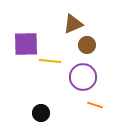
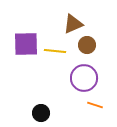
yellow line: moved 5 px right, 10 px up
purple circle: moved 1 px right, 1 px down
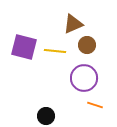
purple square: moved 2 px left, 3 px down; rotated 16 degrees clockwise
black circle: moved 5 px right, 3 px down
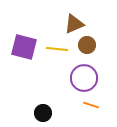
brown triangle: moved 1 px right
yellow line: moved 2 px right, 2 px up
orange line: moved 4 px left
black circle: moved 3 px left, 3 px up
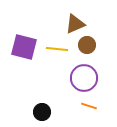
brown triangle: moved 1 px right
orange line: moved 2 px left, 1 px down
black circle: moved 1 px left, 1 px up
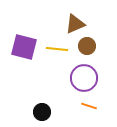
brown circle: moved 1 px down
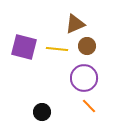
orange line: rotated 28 degrees clockwise
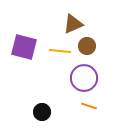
brown triangle: moved 2 px left
yellow line: moved 3 px right, 2 px down
orange line: rotated 28 degrees counterclockwise
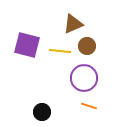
purple square: moved 3 px right, 2 px up
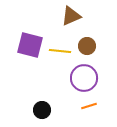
brown triangle: moved 2 px left, 8 px up
purple square: moved 3 px right
orange line: rotated 35 degrees counterclockwise
black circle: moved 2 px up
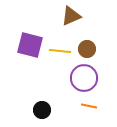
brown circle: moved 3 px down
orange line: rotated 28 degrees clockwise
